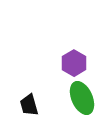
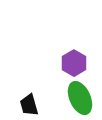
green ellipse: moved 2 px left
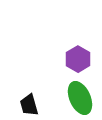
purple hexagon: moved 4 px right, 4 px up
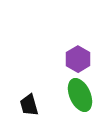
green ellipse: moved 3 px up
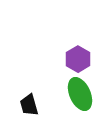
green ellipse: moved 1 px up
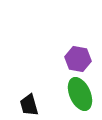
purple hexagon: rotated 20 degrees counterclockwise
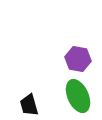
green ellipse: moved 2 px left, 2 px down
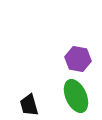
green ellipse: moved 2 px left
